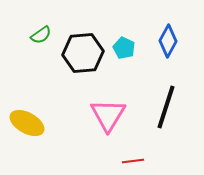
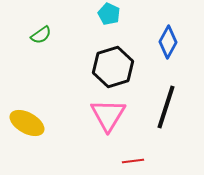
blue diamond: moved 1 px down
cyan pentagon: moved 15 px left, 34 px up
black hexagon: moved 30 px right, 14 px down; rotated 12 degrees counterclockwise
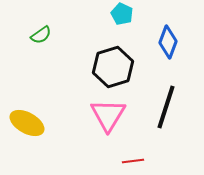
cyan pentagon: moved 13 px right
blue diamond: rotated 8 degrees counterclockwise
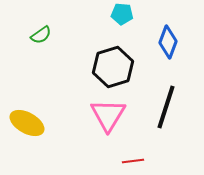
cyan pentagon: rotated 20 degrees counterclockwise
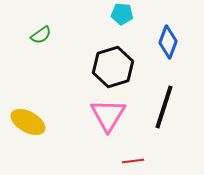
black line: moved 2 px left
yellow ellipse: moved 1 px right, 1 px up
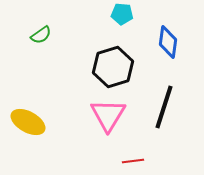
blue diamond: rotated 12 degrees counterclockwise
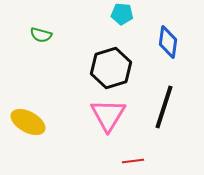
green semicircle: rotated 50 degrees clockwise
black hexagon: moved 2 px left, 1 px down
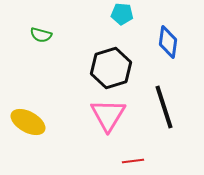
black line: rotated 36 degrees counterclockwise
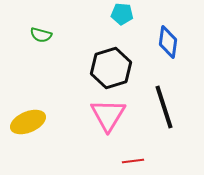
yellow ellipse: rotated 52 degrees counterclockwise
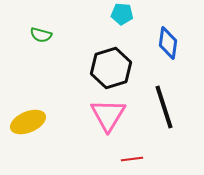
blue diamond: moved 1 px down
red line: moved 1 px left, 2 px up
